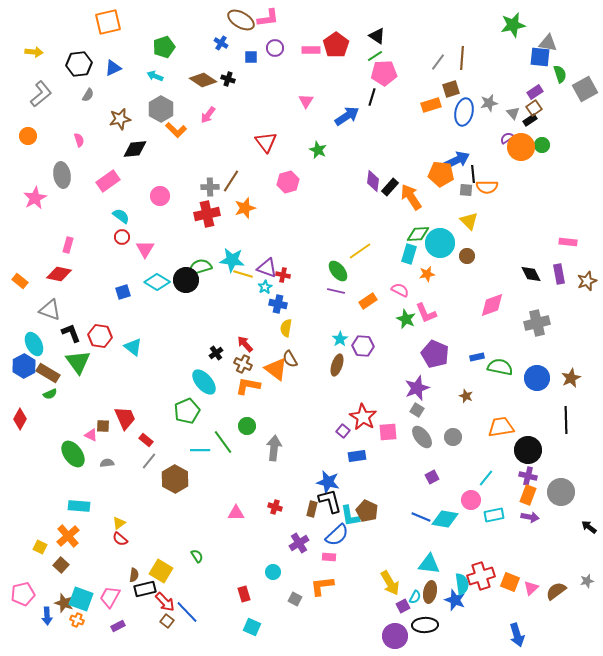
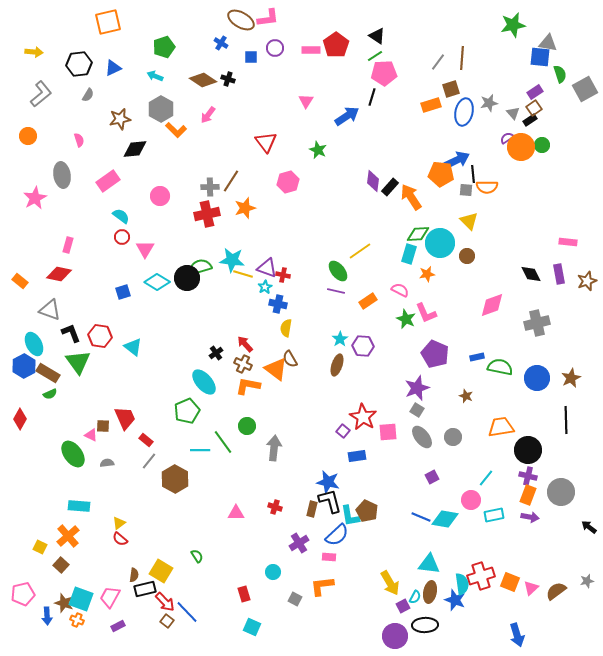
black circle at (186, 280): moved 1 px right, 2 px up
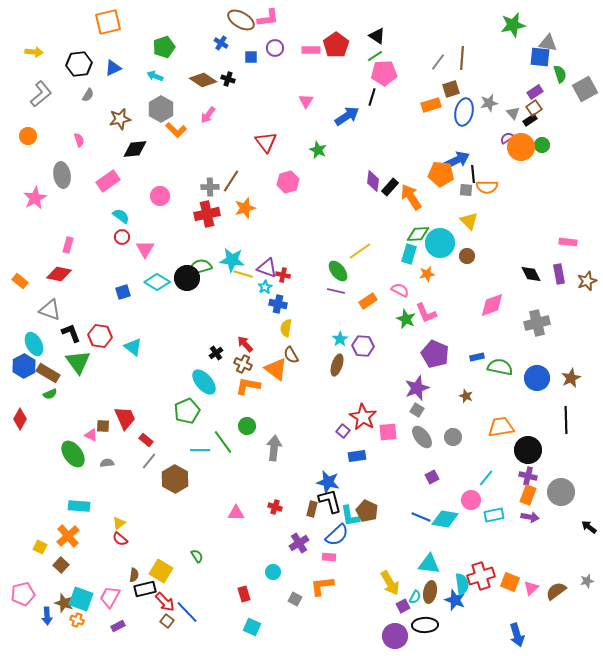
brown semicircle at (290, 359): moved 1 px right, 4 px up
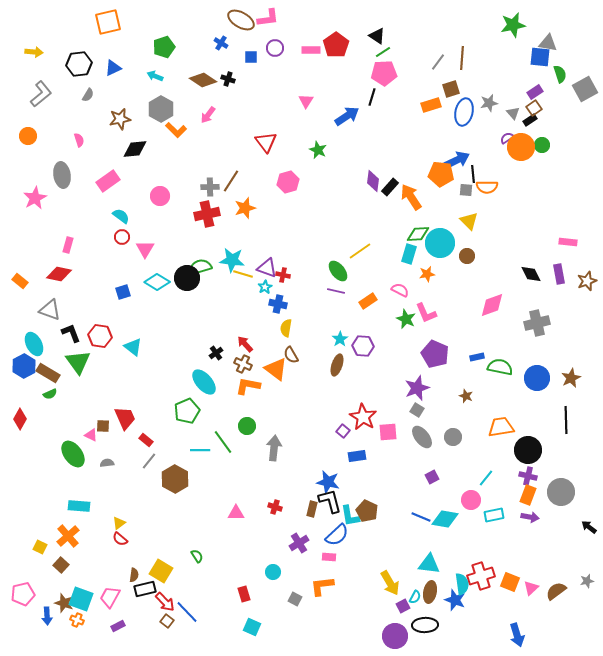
green line at (375, 56): moved 8 px right, 4 px up
